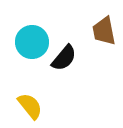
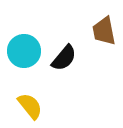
cyan circle: moved 8 px left, 9 px down
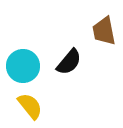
cyan circle: moved 1 px left, 15 px down
black semicircle: moved 5 px right, 4 px down
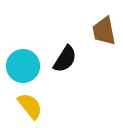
black semicircle: moved 4 px left, 3 px up; rotated 8 degrees counterclockwise
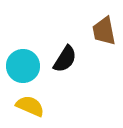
yellow semicircle: rotated 28 degrees counterclockwise
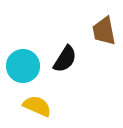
yellow semicircle: moved 7 px right
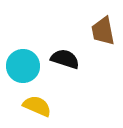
brown trapezoid: moved 1 px left
black semicircle: rotated 104 degrees counterclockwise
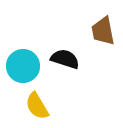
yellow semicircle: rotated 144 degrees counterclockwise
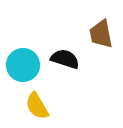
brown trapezoid: moved 2 px left, 3 px down
cyan circle: moved 1 px up
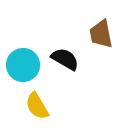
black semicircle: rotated 12 degrees clockwise
